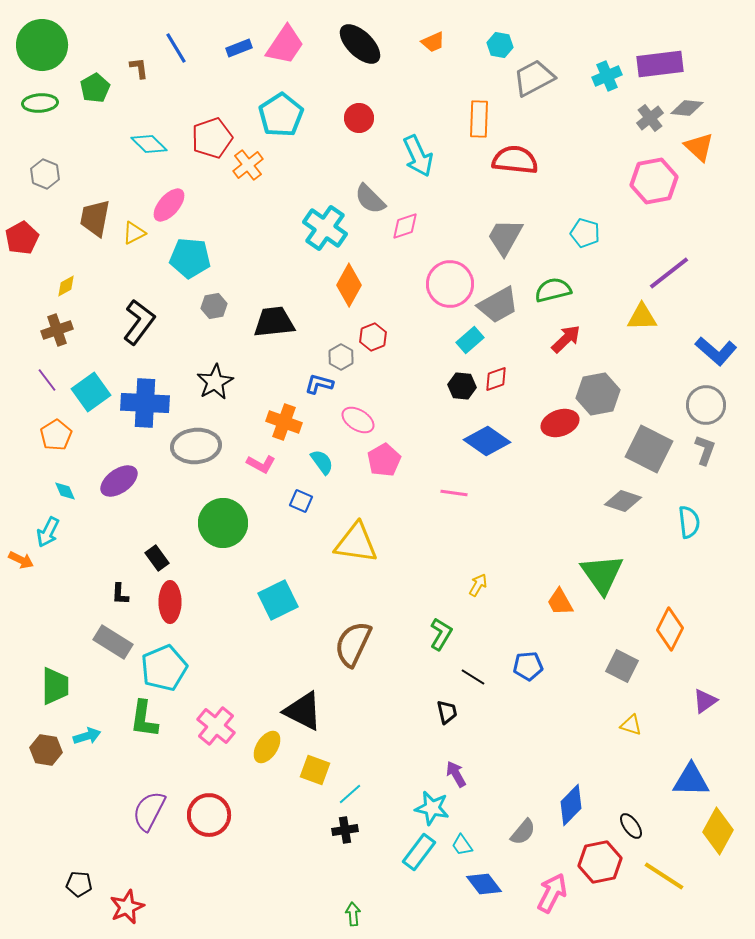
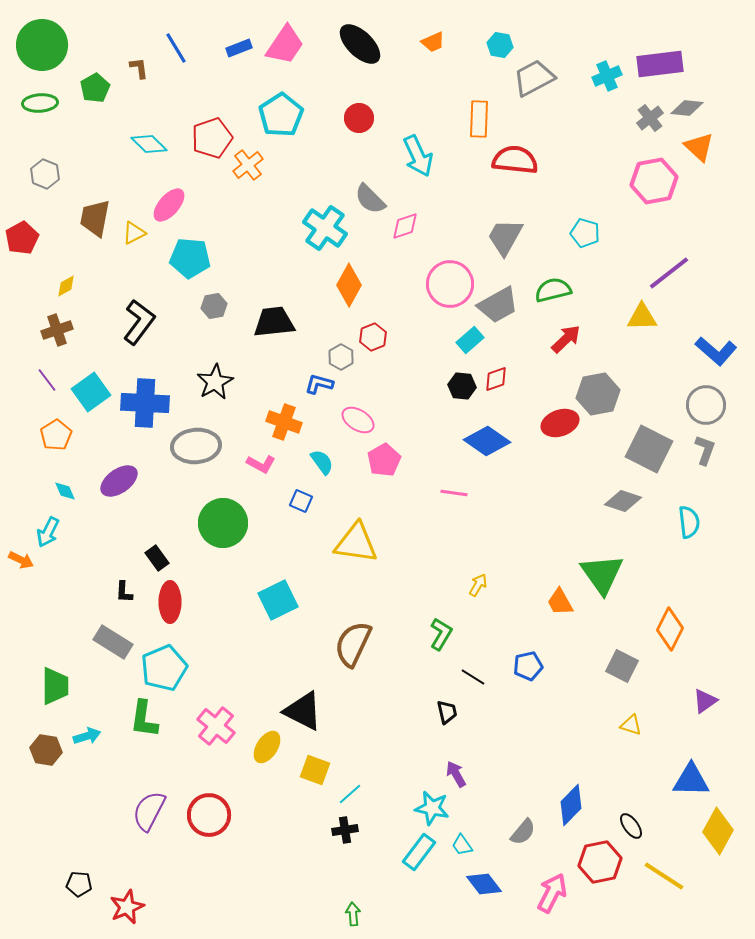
black L-shape at (120, 594): moved 4 px right, 2 px up
blue pentagon at (528, 666): rotated 8 degrees counterclockwise
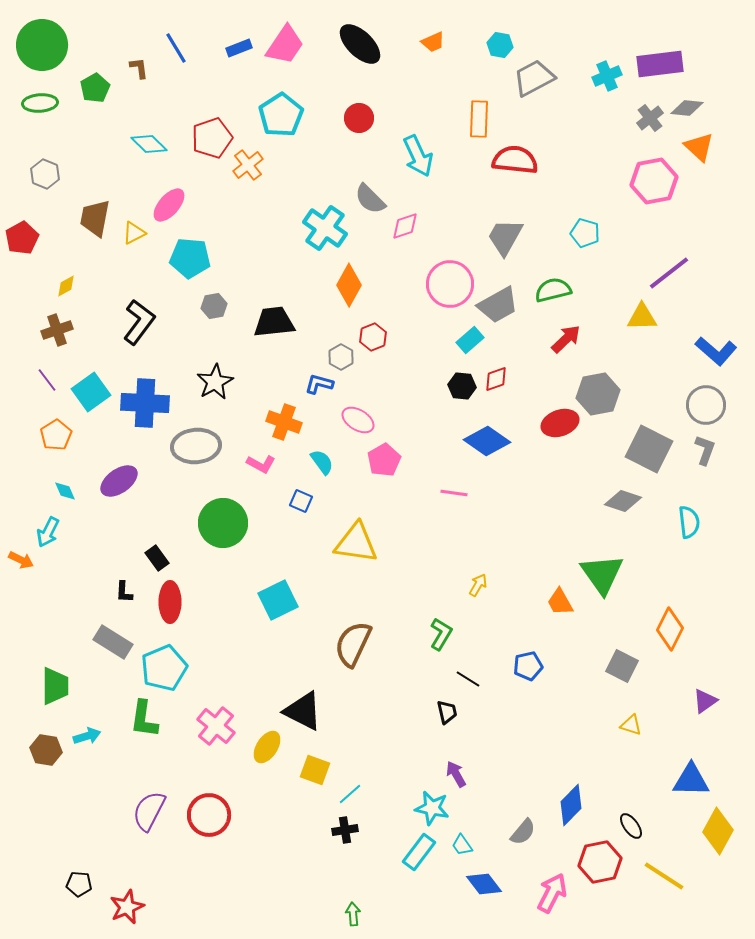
black line at (473, 677): moved 5 px left, 2 px down
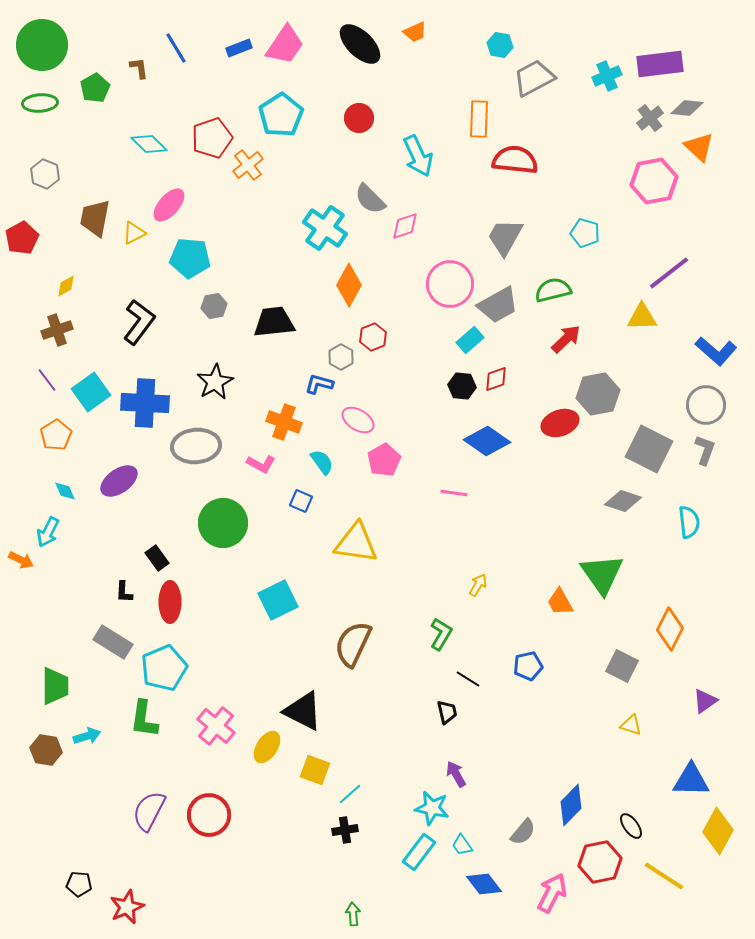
orange trapezoid at (433, 42): moved 18 px left, 10 px up
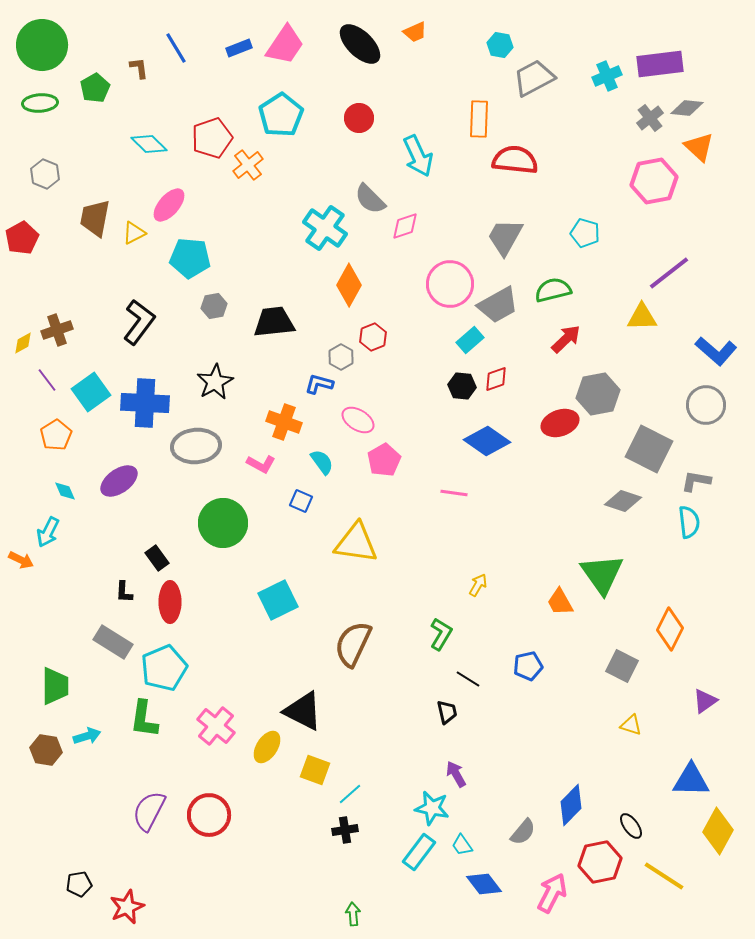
yellow diamond at (66, 286): moved 43 px left, 57 px down
gray L-shape at (705, 450): moved 9 px left, 31 px down; rotated 100 degrees counterclockwise
black pentagon at (79, 884): rotated 15 degrees counterclockwise
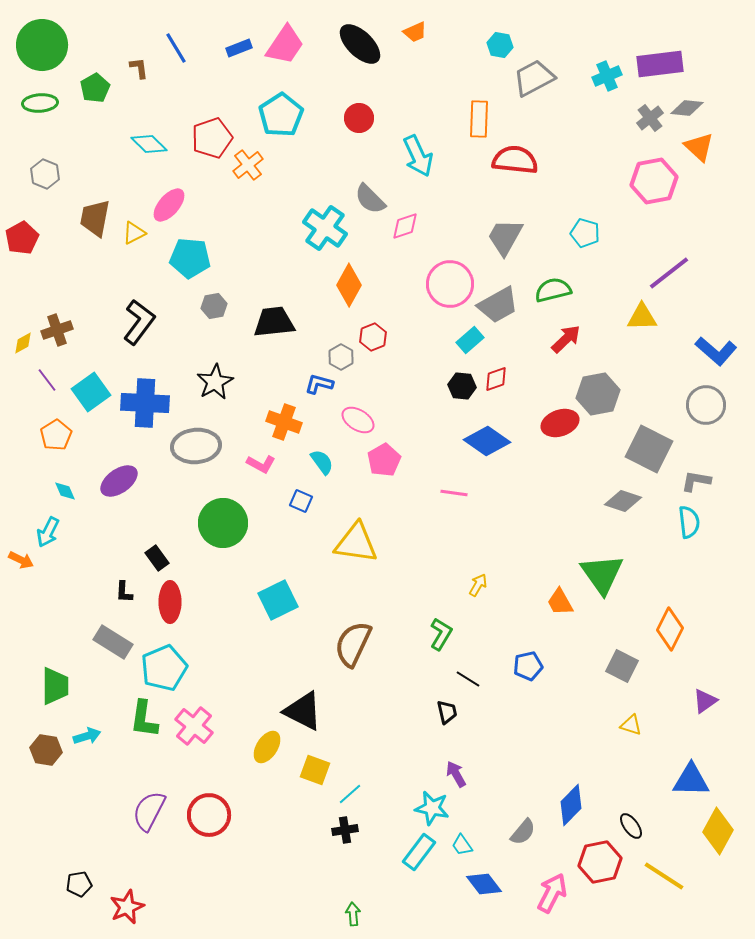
pink cross at (216, 726): moved 22 px left
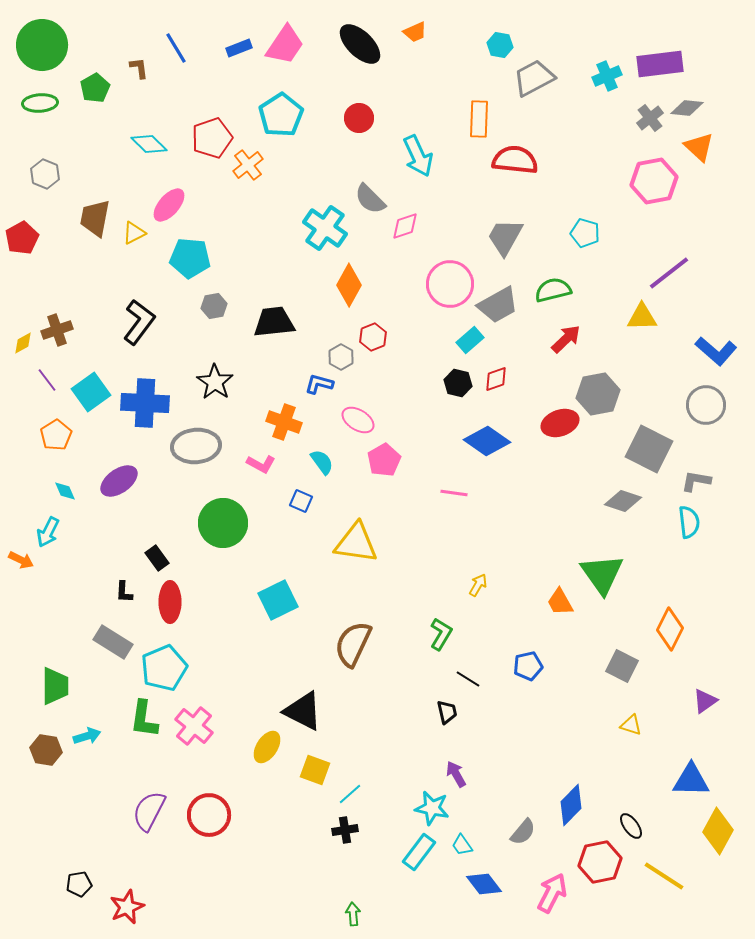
black star at (215, 382): rotated 9 degrees counterclockwise
black hexagon at (462, 386): moved 4 px left, 3 px up; rotated 8 degrees clockwise
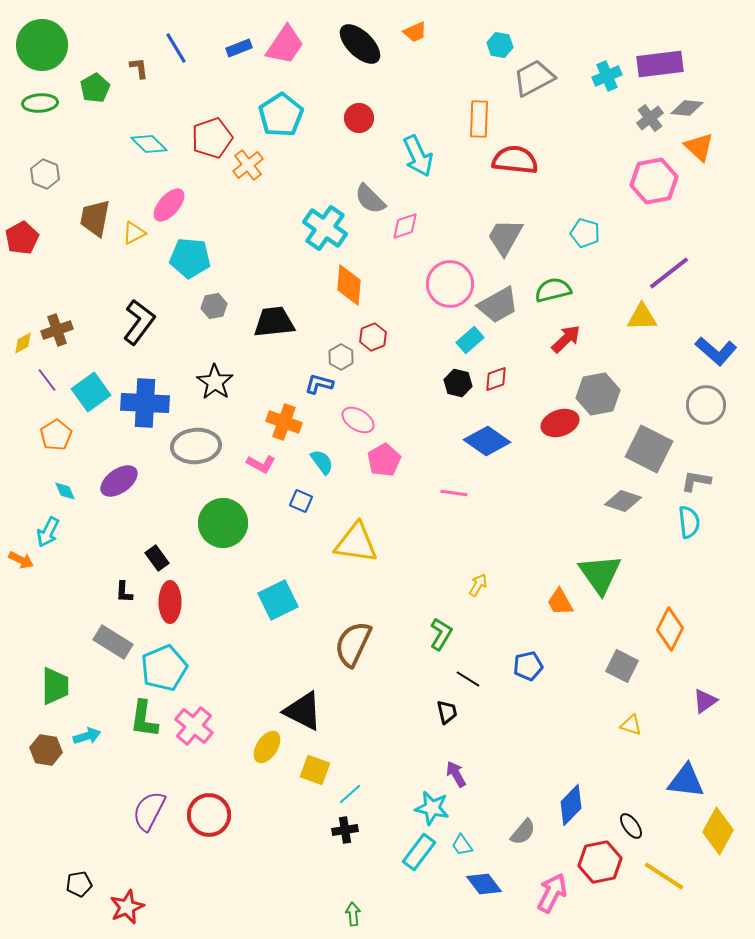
orange diamond at (349, 285): rotated 24 degrees counterclockwise
green triangle at (602, 574): moved 2 px left
blue triangle at (691, 780): moved 5 px left, 1 px down; rotated 6 degrees clockwise
